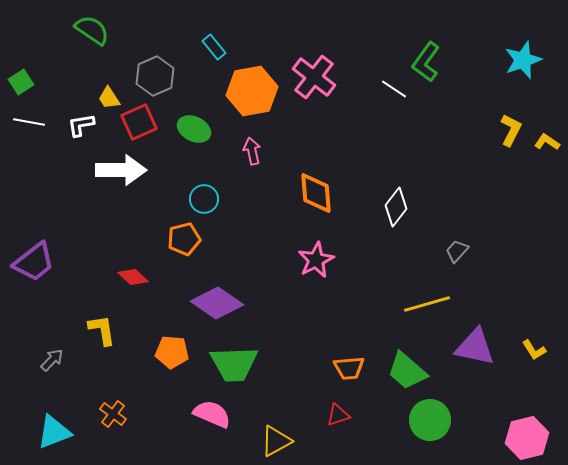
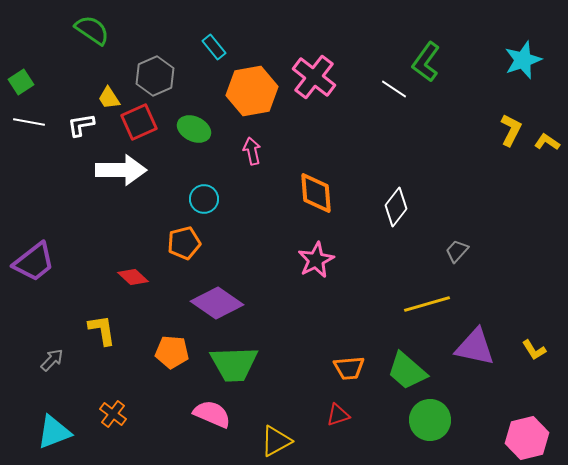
orange pentagon at (184, 239): moved 4 px down
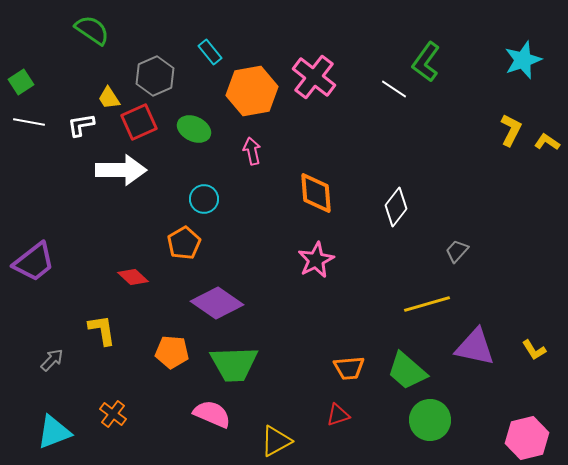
cyan rectangle at (214, 47): moved 4 px left, 5 px down
orange pentagon at (184, 243): rotated 16 degrees counterclockwise
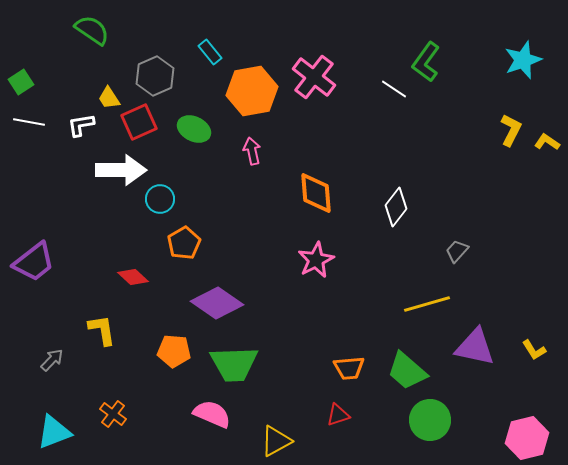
cyan circle at (204, 199): moved 44 px left
orange pentagon at (172, 352): moved 2 px right, 1 px up
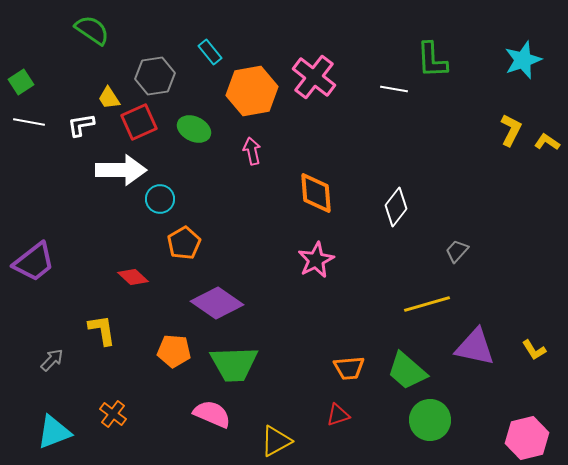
green L-shape at (426, 62): moved 6 px right, 2 px up; rotated 39 degrees counterclockwise
gray hexagon at (155, 76): rotated 15 degrees clockwise
white line at (394, 89): rotated 24 degrees counterclockwise
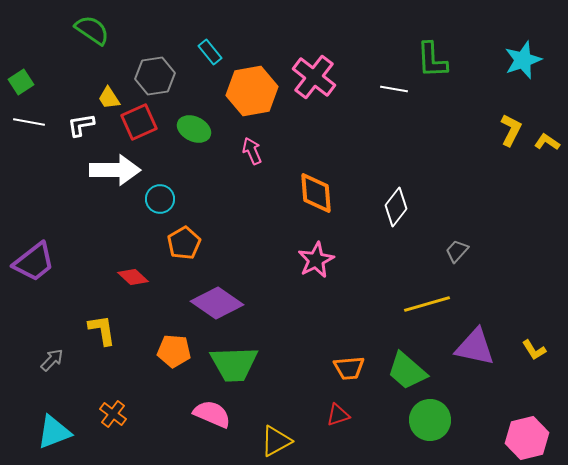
pink arrow at (252, 151): rotated 12 degrees counterclockwise
white arrow at (121, 170): moved 6 px left
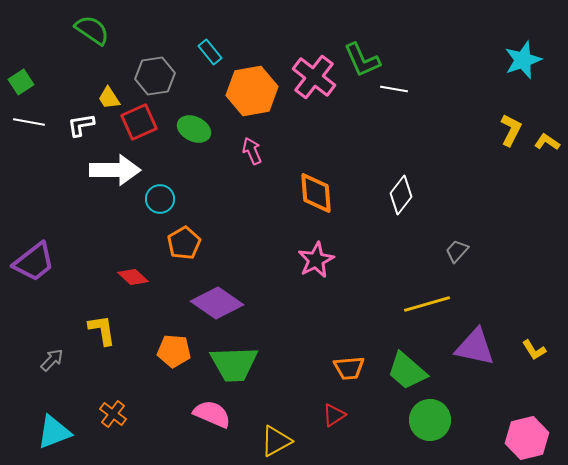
green L-shape at (432, 60): moved 70 px left; rotated 21 degrees counterclockwise
white diamond at (396, 207): moved 5 px right, 12 px up
red triangle at (338, 415): moved 4 px left; rotated 15 degrees counterclockwise
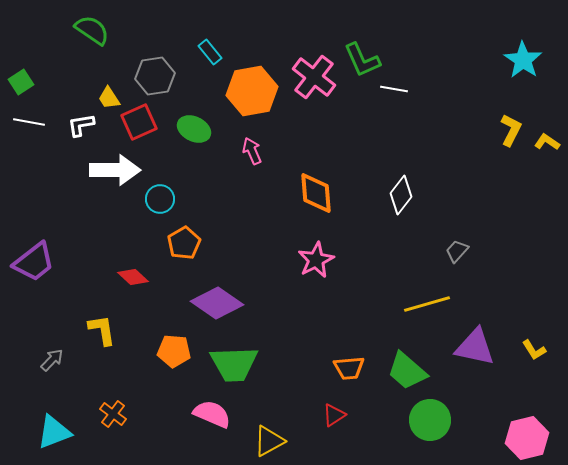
cyan star at (523, 60): rotated 18 degrees counterclockwise
yellow triangle at (276, 441): moved 7 px left
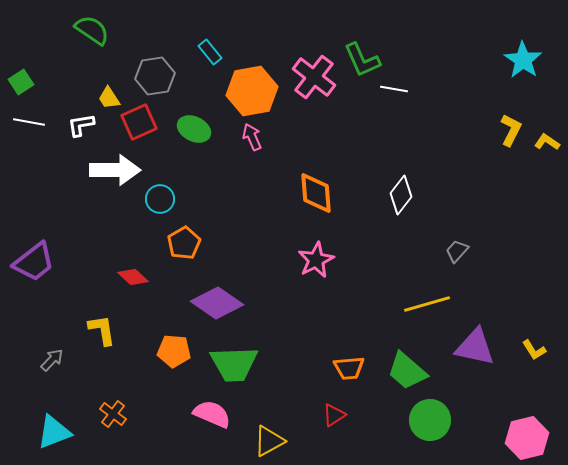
pink arrow at (252, 151): moved 14 px up
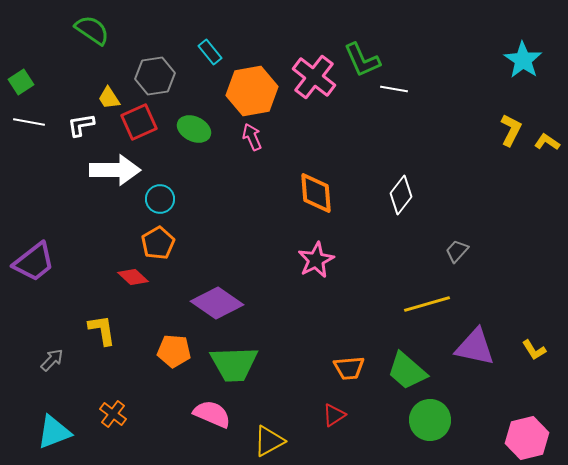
orange pentagon at (184, 243): moved 26 px left
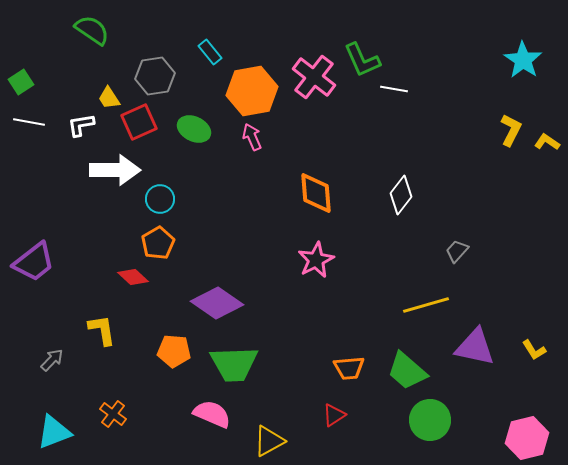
yellow line at (427, 304): moved 1 px left, 1 px down
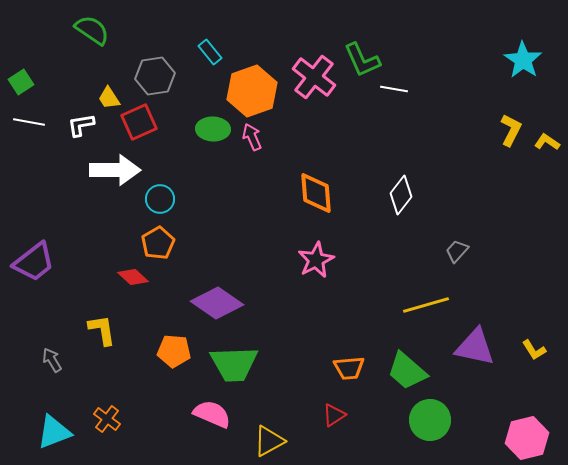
orange hexagon at (252, 91): rotated 9 degrees counterclockwise
green ellipse at (194, 129): moved 19 px right; rotated 24 degrees counterclockwise
gray arrow at (52, 360): rotated 75 degrees counterclockwise
orange cross at (113, 414): moved 6 px left, 5 px down
